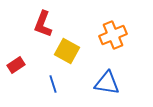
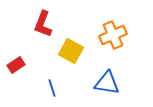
yellow square: moved 4 px right
blue line: moved 1 px left, 4 px down
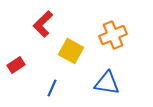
red L-shape: rotated 24 degrees clockwise
blue line: rotated 42 degrees clockwise
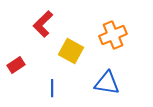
blue line: rotated 24 degrees counterclockwise
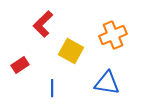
red rectangle: moved 4 px right
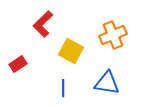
red rectangle: moved 2 px left, 1 px up
blue line: moved 11 px right
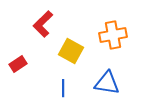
orange cross: rotated 12 degrees clockwise
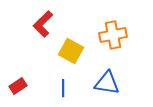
red rectangle: moved 22 px down
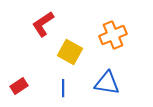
red L-shape: rotated 12 degrees clockwise
orange cross: rotated 12 degrees counterclockwise
yellow square: moved 1 px left, 1 px down
red rectangle: moved 1 px right
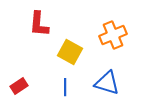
red L-shape: moved 4 px left; rotated 52 degrees counterclockwise
blue triangle: rotated 8 degrees clockwise
blue line: moved 2 px right, 1 px up
